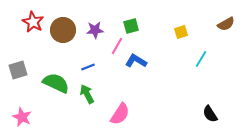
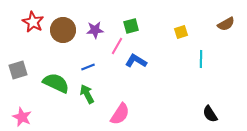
cyan line: rotated 30 degrees counterclockwise
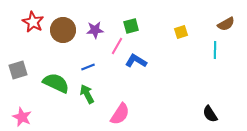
cyan line: moved 14 px right, 9 px up
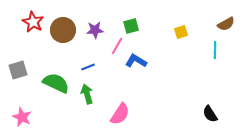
green arrow: rotated 12 degrees clockwise
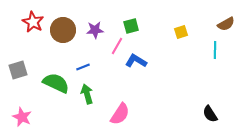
blue line: moved 5 px left
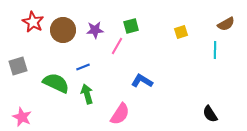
blue L-shape: moved 6 px right, 20 px down
gray square: moved 4 px up
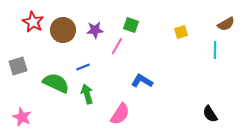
green square: moved 1 px up; rotated 35 degrees clockwise
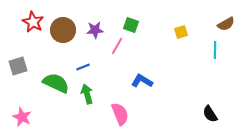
pink semicircle: rotated 55 degrees counterclockwise
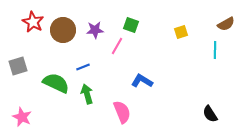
pink semicircle: moved 2 px right, 2 px up
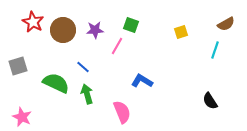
cyan line: rotated 18 degrees clockwise
blue line: rotated 64 degrees clockwise
black semicircle: moved 13 px up
